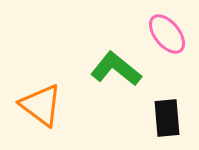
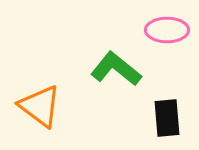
pink ellipse: moved 4 px up; rotated 51 degrees counterclockwise
orange triangle: moved 1 px left, 1 px down
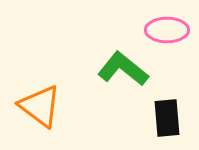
green L-shape: moved 7 px right
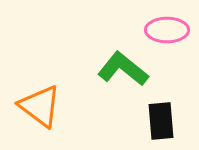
black rectangle: moved 6 px left, 3 px down
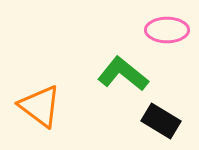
green L-shape: moved 5 px down
black rectangle: rotated 54 degrees counterclockwise
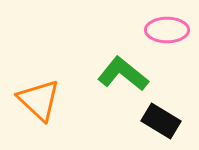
orange triangle: moved 1 px left, 6 px up; rotated 6 degrees clockwise
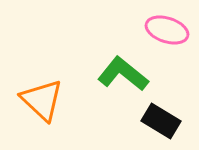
pink ellipse: rotated 18 degrees clockwise
orange triangle: moved 3 px right
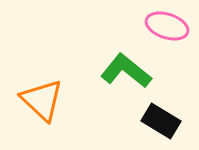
pink ellipse: moved 4 px up
green L-shape: moved 3 px right, 3 px up
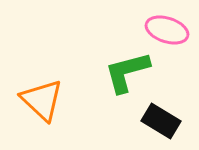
pink ellipse: moved 4 px down
green L-shape: moved 1 px right, 1 px down; rotated 54 degrees counterclockwise
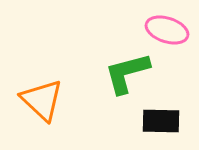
green L-shape: moved 1 px down
black rectangle: rotated 30 degrees counterclockwise
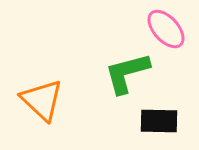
pink ellipse: moved 1 px left, 1 px up; rotated 30 degrees clockwise
black rectangle: moved 2 px left
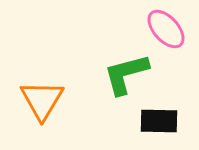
green L-shape: moved 1 px left, 1 px down
orange triangle: rotated 18 degrees clockwise
